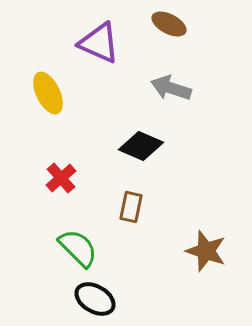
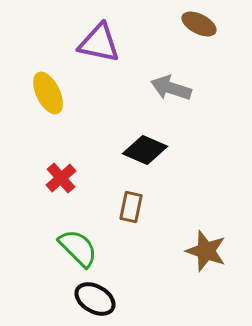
brown ellipse: moved 30 px right
purple triangle: rotated 12 degrees counterclockwise
black diamond: moved 4 px right, 4 px down
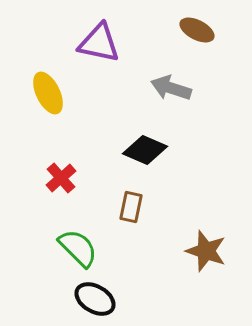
brown ellipse: moved 2 px left, 6 px down
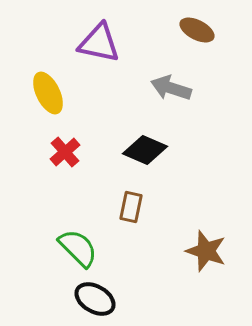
red cross: moved 4 px right, 26 px up
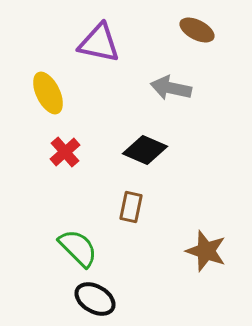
gray arrow: rotated 6 degrees counterclockwise
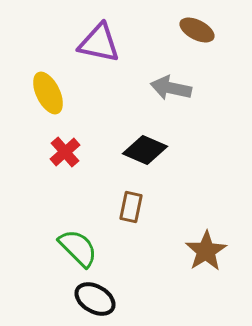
brown star: rotated 21 degrees clockwise
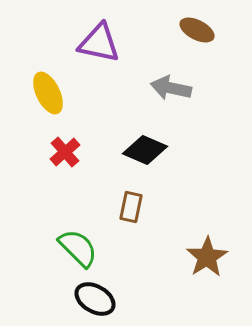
brown star: moved 1 px right, 6 px down
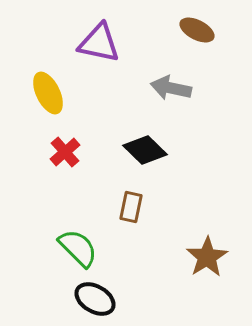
black diamond: rotated 21 degrees clockwise
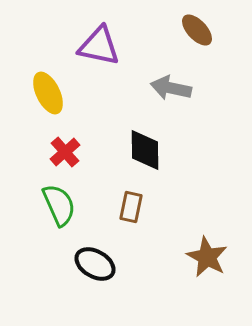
brown ellipse: rotated 20 degrees clockwise
purple triangle: moved 3 px down
black diamond: rotated 45 degrees clockwise
green semicircle: moved 19 px left, 43 px up; rotated 21 degrees clockwise
brown star: rotated 12 degrees counterclockwise
black ellipse: moved 35 px up
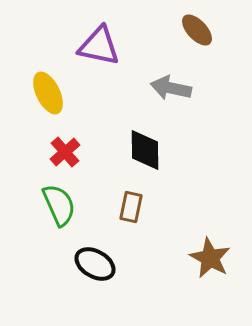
brown star: moved 3 px right, 1 px down
